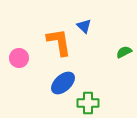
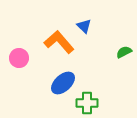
orange L-shape: rotated 32 degrees counterclockwise
green cross: moved 1 px left
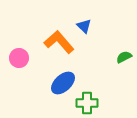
green semicircle: moved 5 px down
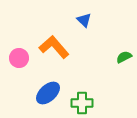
blue triangle: moved 6 px up
orange L-shape: moved 5 px left, 5 px down
blue ellipse: moved 15 px left, 10 px down
green cross: moved 5 px left
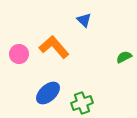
pink circle: moved 4 px up
green cross: rotated 20 degrees counterclockwise
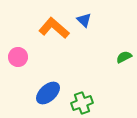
orange L-shape: moved 19 px up; rotated 8 degrees counterclockwise
pink circle: moved 1 px left, 3 px down
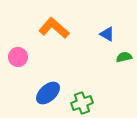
blue triangle: moved 23 px right, 14 px down; rotated 14 degrees counterclockwise
green semicircle: rotated 14 degrees clockwise
